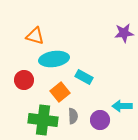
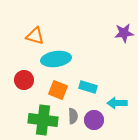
cyan ellipse: moved 2 px right
cyan rectangle: moved 4 px right, 10 px down; rotated 12 degrees counterclockwise
orange square: moved 2 px left, 2 px up; rotated 30 degrees counterclockwise
cyan arrow: moved 5 px left, 3 px up
purple circle: moved 6 px left
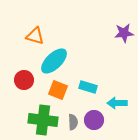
cyan ellipse: moved 2 px left, 2 px down; rotated 36 degrees counterclockwise
gray semicircle: moved 6 px down
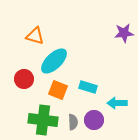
red circle: moved 1 px up
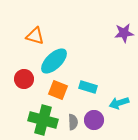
cyan arrow: moved 2 px right; rotated 18 degrees counterclockwise
green cross: rotated 8 degrees clockwise
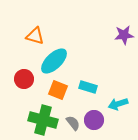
purple star: moved 2 px down
cyan arrow: moved 1 px left, 1 px down
gray semicircle: moved 1 px down; rotated 35 degrees counterclockwise
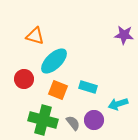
purple star: rotated 12 degrees clockwise
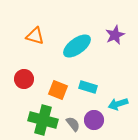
purple star: moved 9 px left; rotated 30 degrees counterclockwise
cyan ellipse: moved 23 px right, 15 px up; rotated 8 degrees clockwise
gray semicircle: moved 1 px down
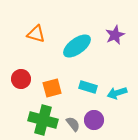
orange triangle: moved 1 px right, 2 px up
red circle: moved 3 px left
orange square: moved 6 px left, 2 px up; rotated 36 degrees counterclockwise
cyan arrow: moved 1 px left, 11 px up
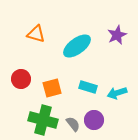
purple star: moved 2 px right
